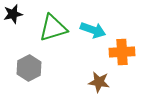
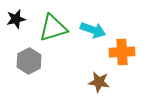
black star: moved 3 px right, 5 px down
gray hexagon: moved 7 px up
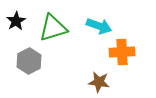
black star: moved 2 px down; rotated 18 degrees counterclockwise
cyan arrow: moved 6 px right, 4 px up
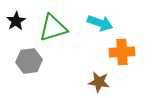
cyan arrow: moved 1 px right, 3 px up
gray hexagon: rotated 20 degrees clockwise
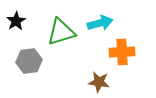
cyan arrow: rotated 35 degrees counterclockwise
green triangle: moved 8 px right, 4 px down
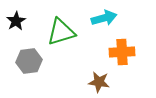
cyan arrow: moved 4 px right, 5 px up
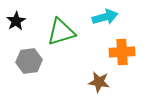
cyan arrow: moved 1 px right, 1 px up
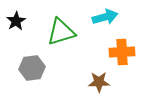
gray hexagon: moved 3 px right, 7 px down
brown star: rotated 10 degrees counterclockwise
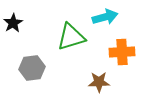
black star: moved 3 px left, 2 px down
green triangle: moved 10 px right, 5 px down
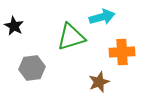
cyan arrow: moved 3 px left
black star: moved 1 px right, 3 px down; rotated 12 degrees counterclockwise
brown star: rotated 20 degrees counterclockwise
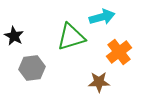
black star: moved 10 px down
orange cross: moved 3 px left; rotated 35 degrees counterclockwise
brown star: rotated 20 degrees clockwise
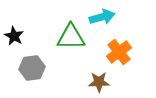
green triangle: rotated 16 degrees clockwise
